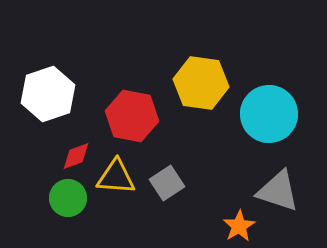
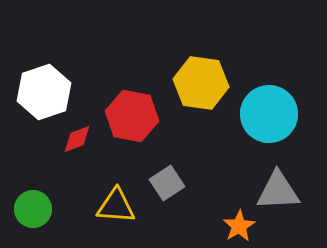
white hexagon: moved 4 px left, 2 px up
red diamond: moved 1 px right, 17 px up
yellow triangle: moved 29 px down
gray triangle: rotated 21 degrees counterclockwise
green circle: moved 35 px left, 11 px down
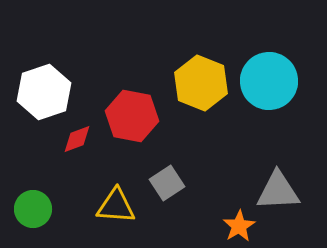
yellow hexagon: rotated 14 degrees clockwise
cyan circle: moved 33 px up
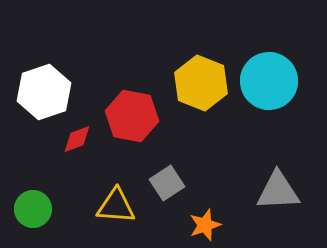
orange star: moved 34 px left, 1 px up; rotated 12 degrees clockwise
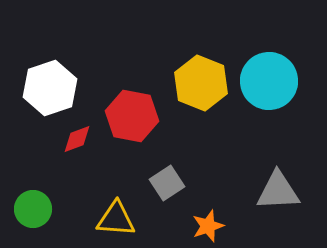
white hexagon: moved 6 px right, 4 px up
yellow triangle: moved 13 px down
orange star: moved 3 px right, 1 px down
